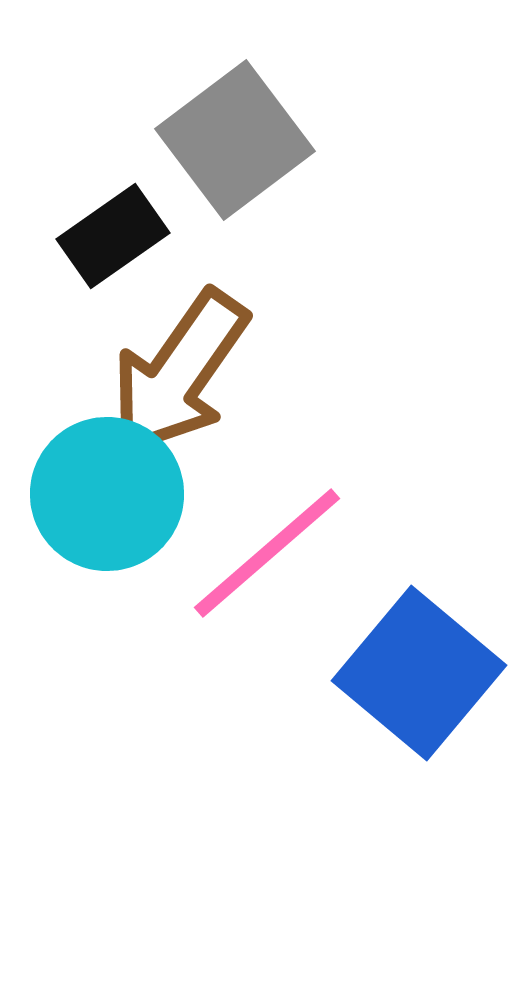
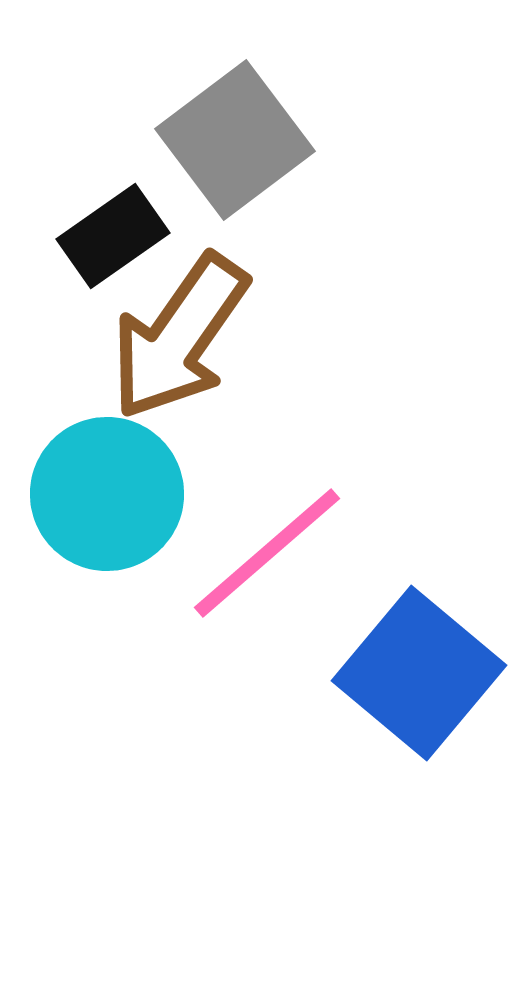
brown arrow: moved 36 px up
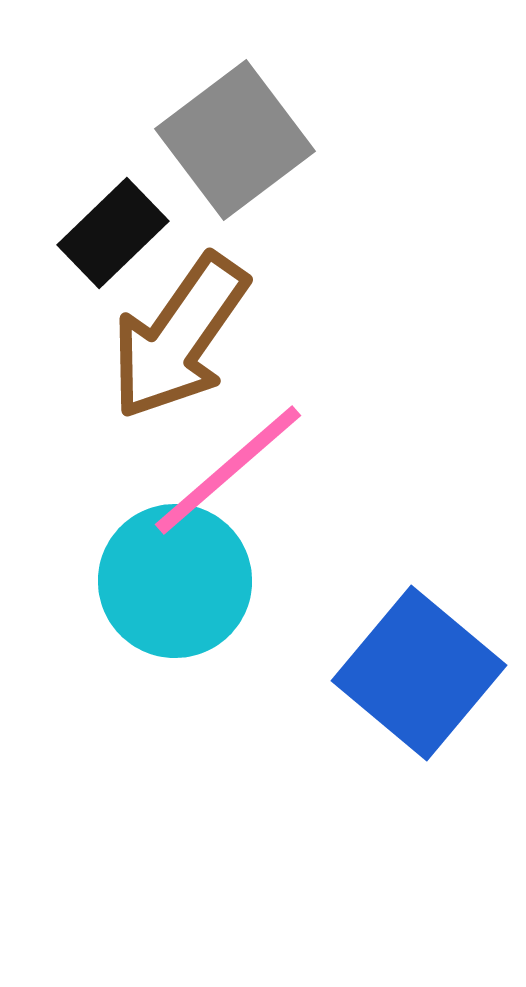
black rectangle: moved 3 px up; rotated 9 degrees counterclockwise
cyan circle: moved 68 px right, 87 px down
pink line: moved 39 px left, 83 px up
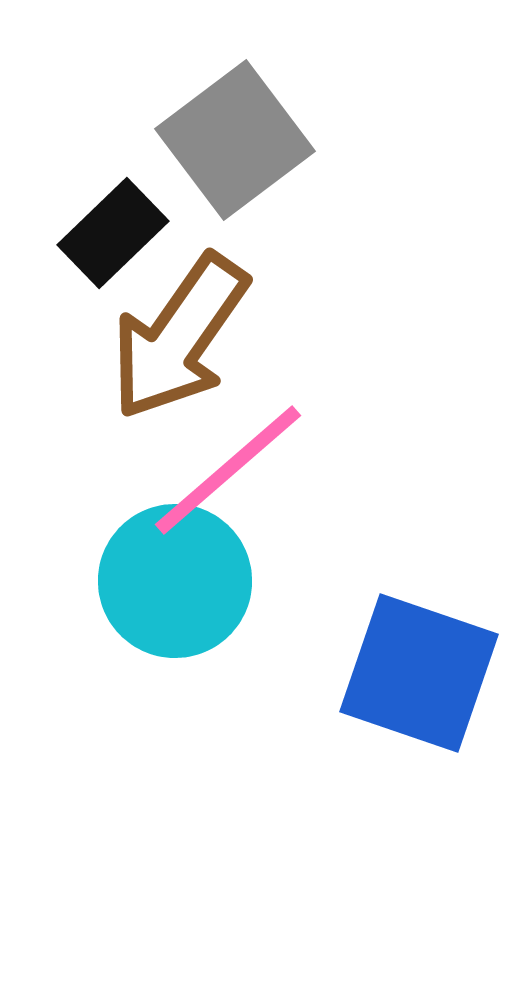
blue square: rotated 21 degrees counterclockwise
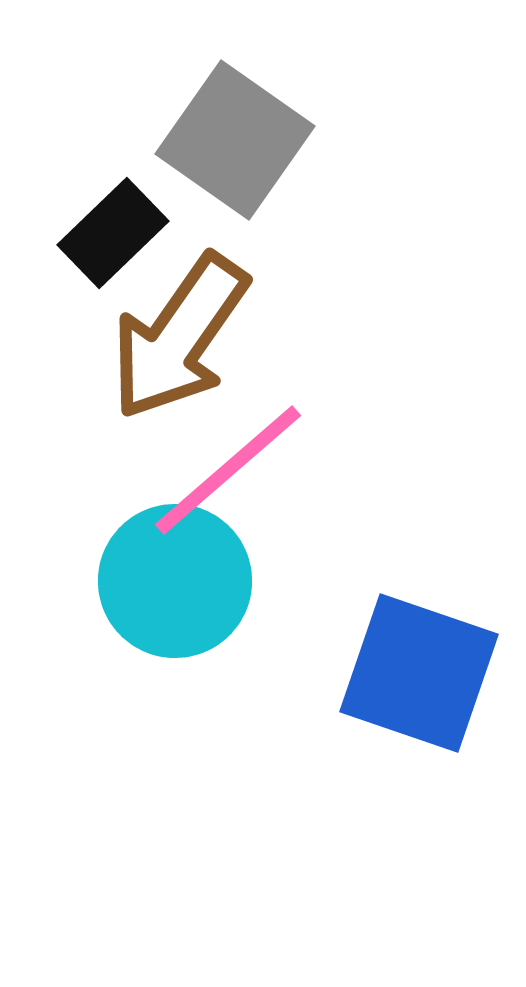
gray square: rotated 18 degrees counterclockwise
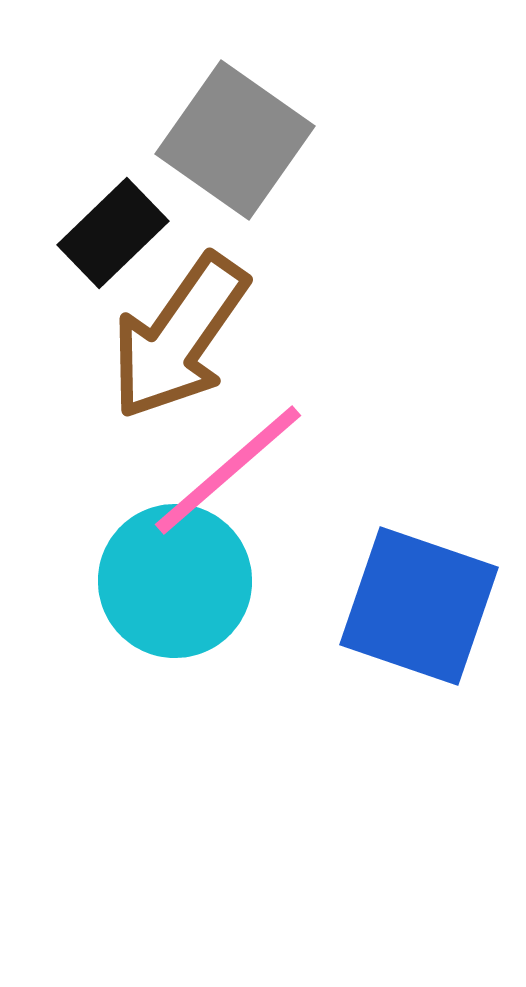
blue square: moved 67 px up
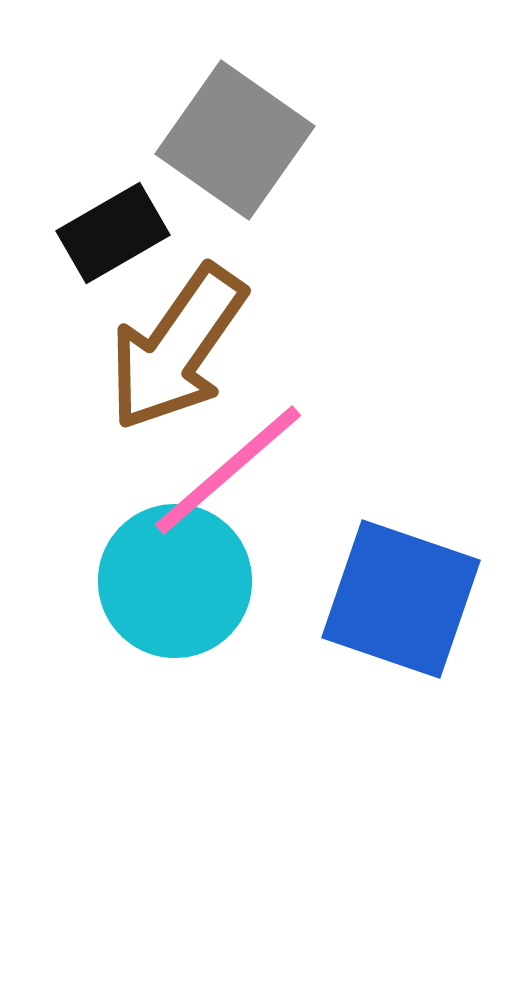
black rectangle: rotated 14 degrees clockwise
brown arrow: moved 2 px left, 11 px down
blue square: moved 18 px left, 7 px up
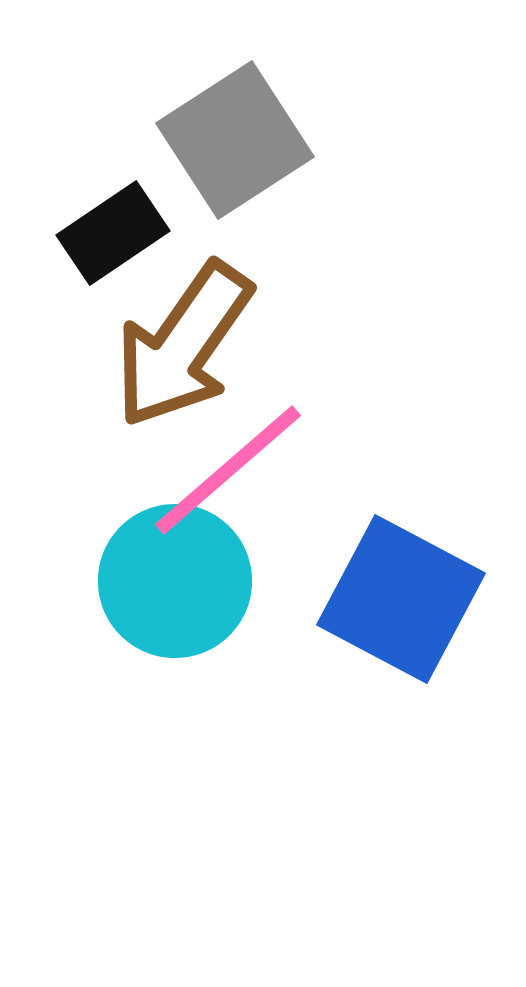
gray square: rotated 22 degrees clockwise
black rectangle: rotated 4 degrees counterclockwise
brown arrow: moved 6 px right, 3 px up
blue square: rotated 9 degrees clockwise
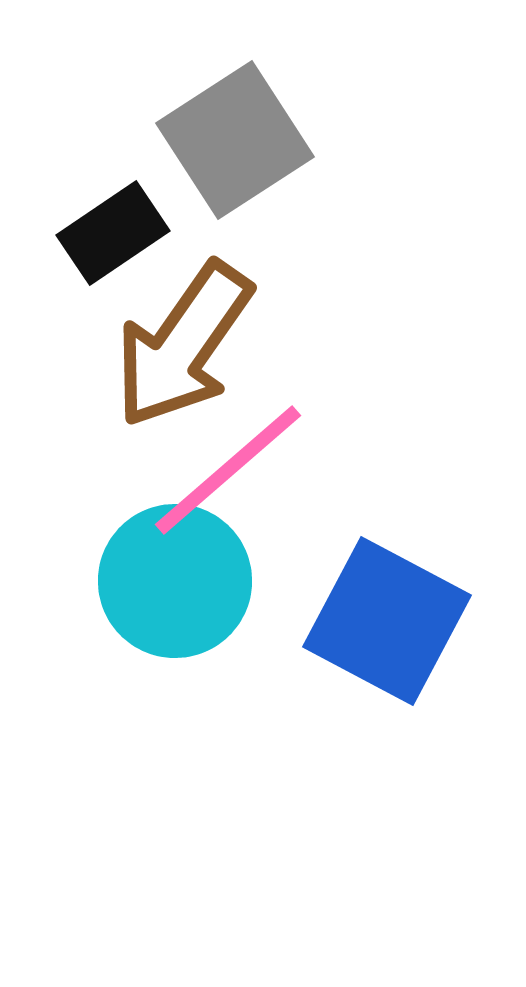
blue square: moved 14 px left, 22 px down
